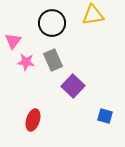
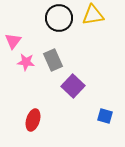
black circle: moved 7 px right, 5 px up
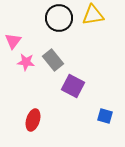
gray rectangle: rotated 15 degrees counterclockwise
purple square: rotated 15 degrees counterclockwise
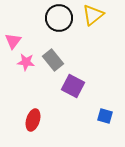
yellow triangle: rotated 30 degrees counterclockwise
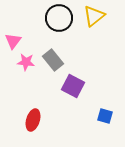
yellow triangle: moved 1 px right, 1 px down
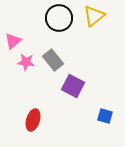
pink triangle: rotated 12 degrees clockwise
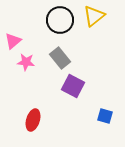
black circle: moved 1 px right, 2 px down
gray rectangle: moved 7 px right, 2 px up
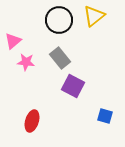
black circle: moved 1 px left
red ellipse: moved 1 px left, 1 px down
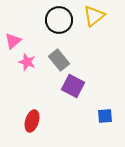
gray rectangle: moved 1 px left, 2 px down
pink star: moved 1 px right; rotated 12 degrees clockwise
blue square: rotated 21 degrees counterclockwise
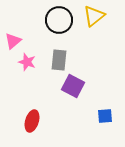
gray rectangle: rotated 45 degrees clockwise
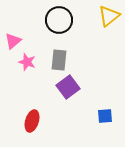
yellow triangle: moved 15 px right
purple square: moved 5 px left, 1 px down; rotated 25 degrees clockwise
